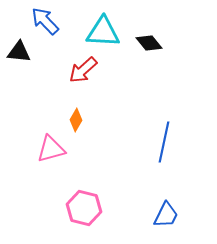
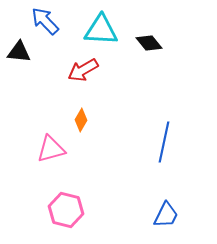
cyan triangle: moved 2 px left, 2 px up
red arrow: rotated 12 degrees clockwise
orange diamond: moved 5 px right
pink hexagon: moved 18 px left, 2 px down
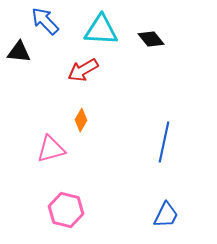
black diamond: moved 2 px right, 4 px up
